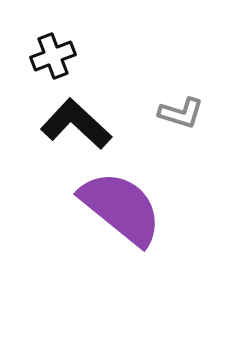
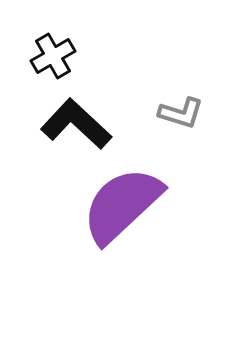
black cross: rotated 9 degrees counterclockwise
purple semicircle: moved 1 px right, 3 px up; rotated 82 degrees counterclockwise
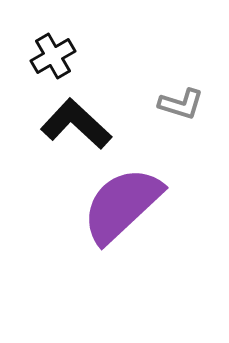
gray L-shape: moved 9 px up
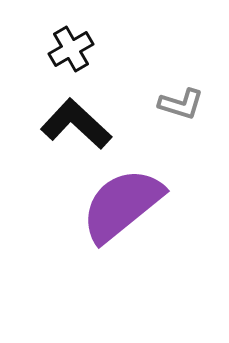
black cross: moved 18 px right, 7 px up
purple semicircle: rotated 4 degrees clockwise
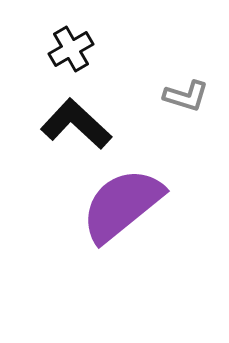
gray L-shape: moved 5 px right, 8 px up
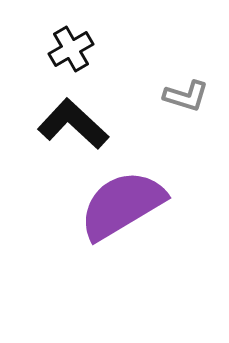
black L-shape: moved 3 px left
purple semicircle: rotated 8 degrees clockwise
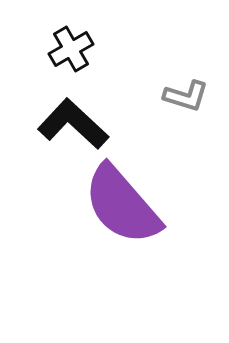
purple semicircle: rotated 100 degrees counterclockwise
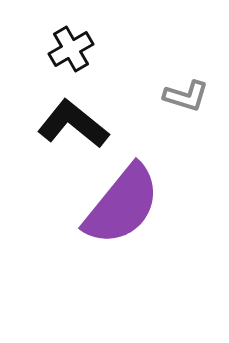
black L-shape: rotated 4 degrees counterclockwise
purple semicircle: rotated 100 degrees counterclockwise
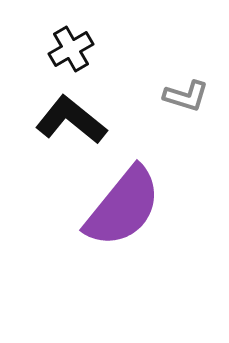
black L-shape: moved 2 px left, 4 px up
purple semicircle: moved 1 px right, 2 px down
